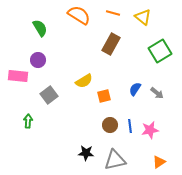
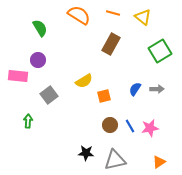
gray arrow: moved 4 px up; rotated 40 degrees counterclockwise
blue line: rotated 24 degrees counterclockwise
pink star: moved 2 px up
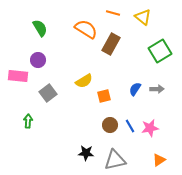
orange semicircle: moved 7 px right, 14 px down
gray square: moved 1 px left, 2 px up
orange triangle: moved 2 px up
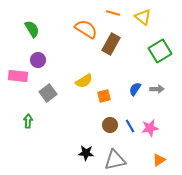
green semicircle: moved 8 px left, 1 px down
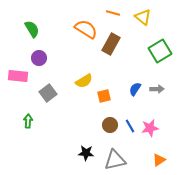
purple circle: moved 1 px right, 2 px up
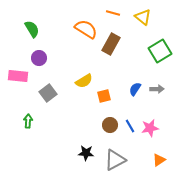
gray triangle: rotated 15 degrees counterclockwise
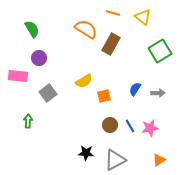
gray arrow: moved 1 px right, 4 px down
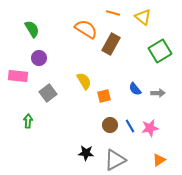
yellow semicircle: rotated 90 degrees counterclockwise
blue semicircle: rotated 72 degrees counterclockwise
